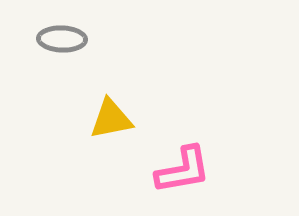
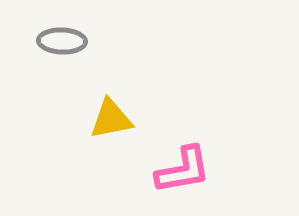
gray ellipse: moved 2 px down
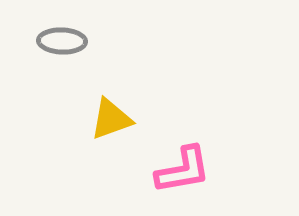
yellow triangle: rotated 9 degrees counterclockwise
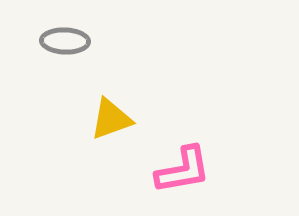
gray ellipse: moved 3 px right
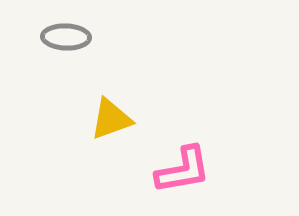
gray ellipse: moved 1 px right, 4 px up
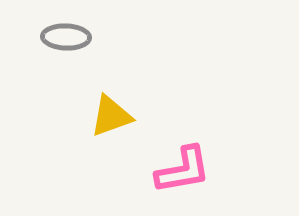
yellow triangle: moved 3 px up
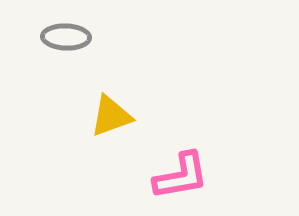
pink L-shape: moved 2 px left, 6 px down
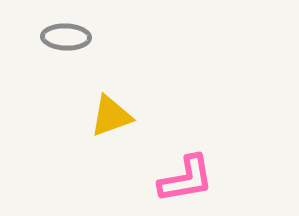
pink L-shape: moved 5 px right, 3 px down
